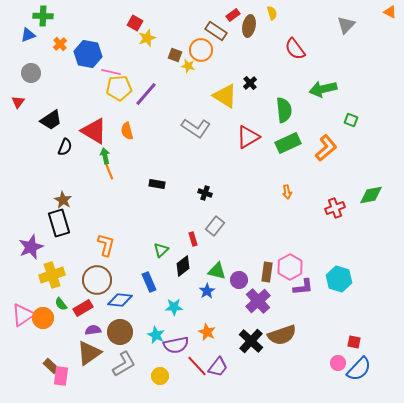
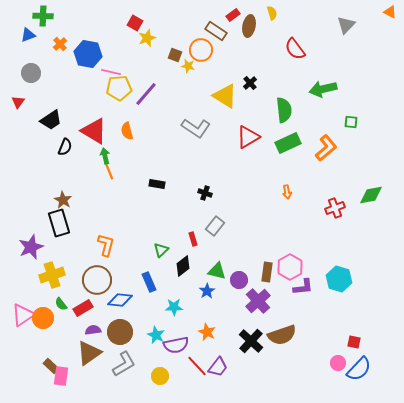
green square at (351, 120): moved 2 px down; rotated 16 degrees counterclockwise
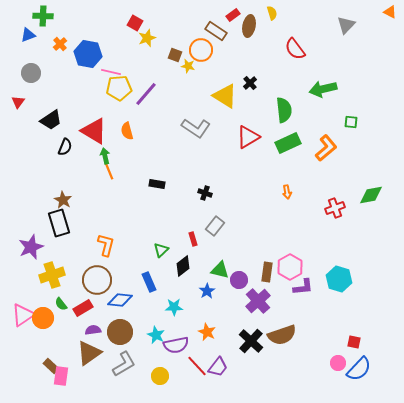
green triangle at (217, 271): moved 3 px right, 1 px up
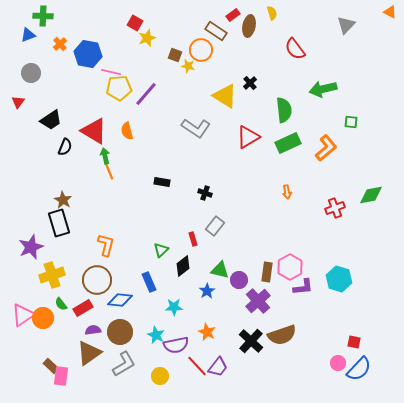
black rectangle at (157, 184): moved 5 px right, 2 px up
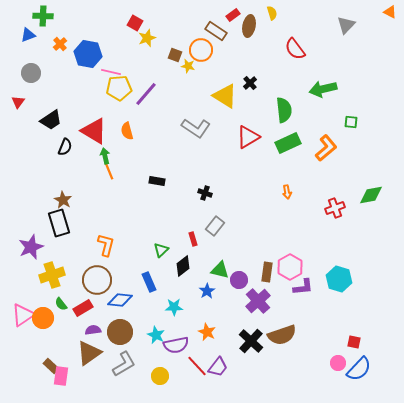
black rectangle at (162, 182): moved 5 px left, 1 px up
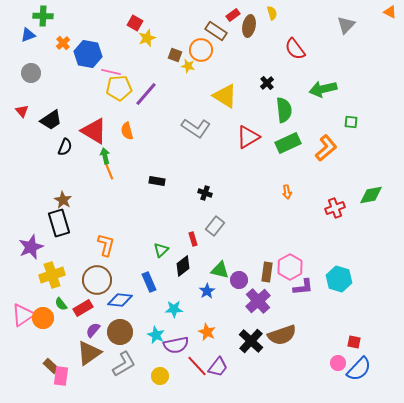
orange cross at (60, 44): moved 3 px right, 1 px up
black cross at (250, 83): moved 17 px right
red triangle at (18, 102): moved 4 px right, 9 px down; rotated 16 degrees counterclockwise
cyan star at (174, 307): moved 2 px down
purple semicircle at (93, 330): rotated 42 degrees counterclockwise
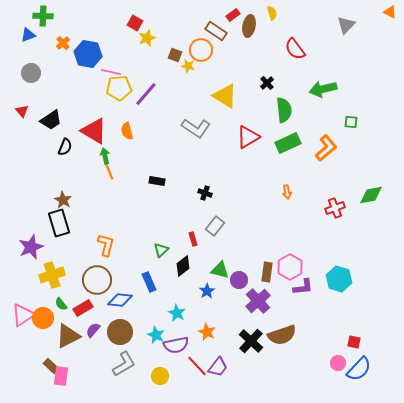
cyan star at (174, 309): moved 3 px right, 4 px down; rotated 30 degrees clockwise
brown triangle at (89, 353): moved 21 px left, 17 px up; rotated 8 degrees clockwise
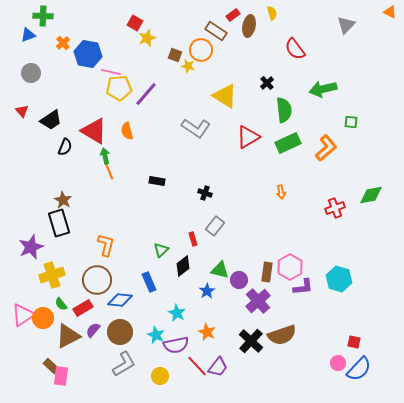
orange arrow at (287, 192): moved 6 px left
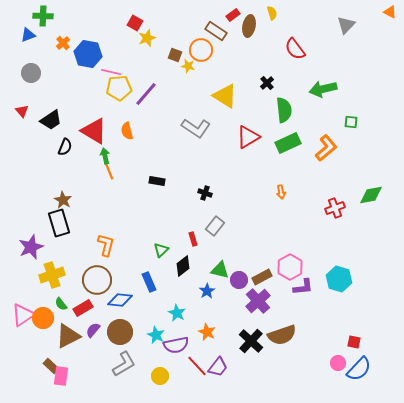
brown rectangle at (267, 272): moved 5 px left, 5 px down; rotated 54 degrees clockwise
